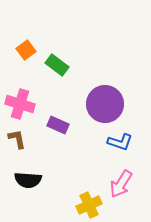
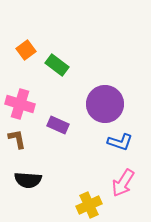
pink arrow: moved 2 px right, 1 px up
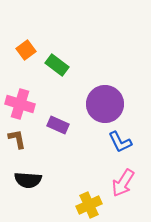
blue L-shape: rotated 45 degrees clockwise
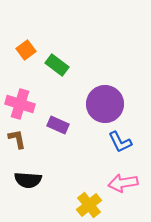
pink arrow: rotated 48 degrees clockwise
yellow cross: rotated 15 degrees counterclockwise
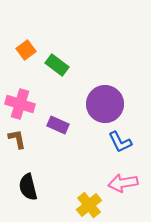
black semicircle: moved 7 px down; rotated 72 degrees clockwise
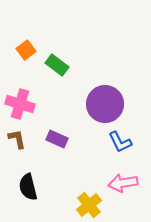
purple rectangle: moved 1 px left, 14 px down
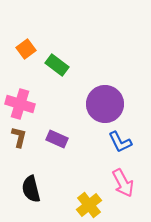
orange square: moved 1 px up
brown L-shape: moved 2 px right, 2 px up; rotated 25 degrees clockwise
pink arrow: rotated 108 degrees counterclockwise
black semicircle: moved 3 px right, 2 px down
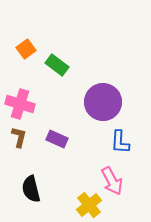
purple circle: moved 2 px left, 2 px up
blue L-shape: rotated 30 degrees clockwise
pink arrow: moved 11 px left, 2 px up
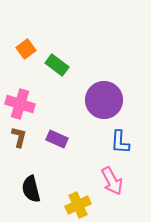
purple circle: moved 1 px right, 2 px up
yellow cross: moved 11 px left; rotated 15 degrees clockwise
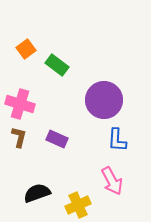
blue L-shape: moved 3 px left, 2 px up
black semicircle: moved 6 px right, 4 px down; rotated 84 degrees clockwise
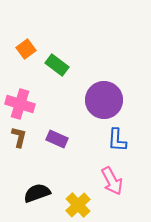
yellow cross: rotated 20 degrees counterclockwise
